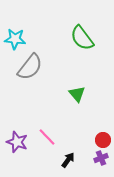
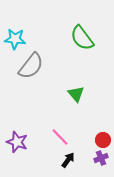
gray semicircle: moved 1 px right, 1 px up
green triangle: moved 1 px left
pink line: moved 13 px right
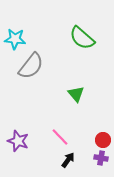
green semicircle: rotated 12 degrees counterclockwise
purple star: moved 1 px right, 1 px up
purple cross: rotated 32 degrees clockwise
